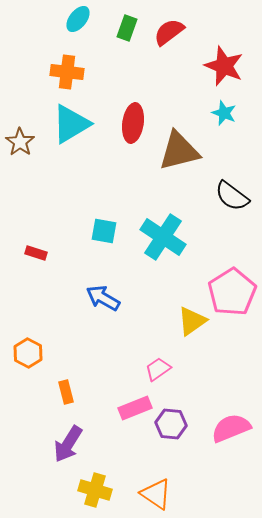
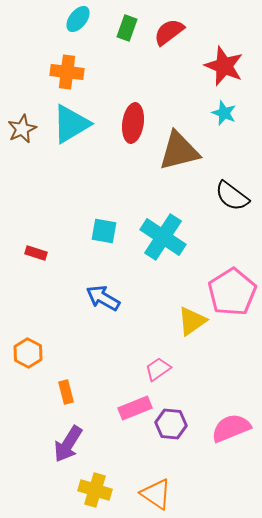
brown star: moved 2 px right, 13 px up; rotated 12 degrees clockwise
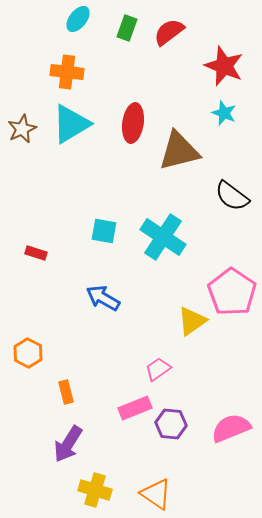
pink pentagon: rotated 6 degrees counterclockwise
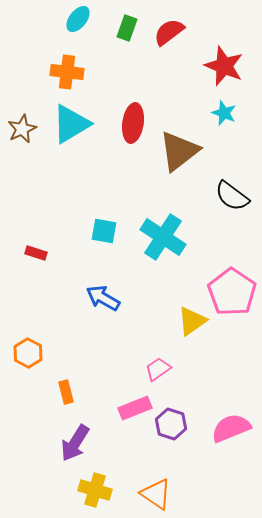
brown triangle: rotated 24 degrees counterclockwise
purple hexagon: rotated 12 degrees clockwise
purple arrow: moved 7 px right, 1 px up
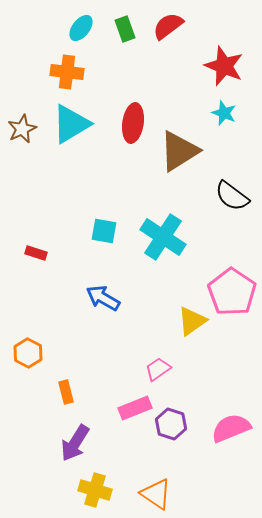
cyan ellipse: moved 3 px right, 9 px down
green rectangle: moved 2 px left, 1 px down; rotated 40 degrees counterclockwise
red semicircle: moved 1 px left, 6 px up
brown triangle: rotated 6 degrees clockwise
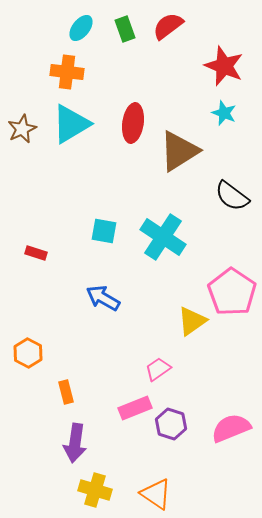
purple arrow: rotated 24 degrees counterclockwise
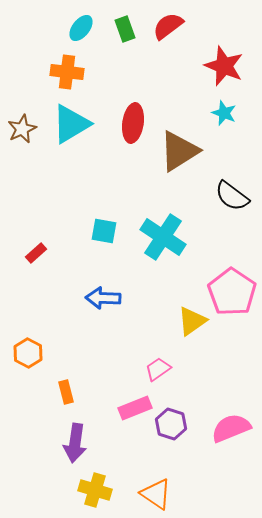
red rectangle: rotated 60 degrees counterclockwise
blue arrow: rotated 28 degrees counterclockwise
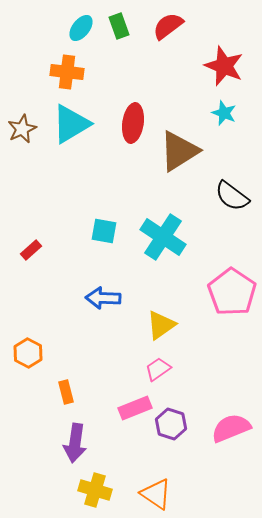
green rectangle: moved 6 px left, 3 px up
red rectangle: moved 5 px left, 3 px up
yellow triangle: moved 31 px left, 4 px down
